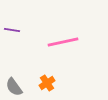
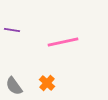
orange cross: rotated 14 degrees counterclockwise
gray semicircle: moved 1 px up
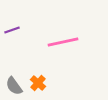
purple line: rotated 28 degrees counterclockwise
orange cross: moved 9 px left
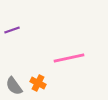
pink line: moved 6 px right, 16 px down
orange cross: rotated 14 degrees counterclockwise
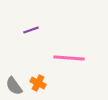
purple line: moved 19 px right
pink line: rotated 16 degrees clockwise
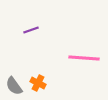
pink line: moved 15 px right
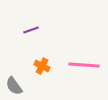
pink line: moved 7 px down
orange cross: moved 4 px right, 17 px up
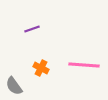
purple line: moved 1 px right, 1 px up
orange cross: moved 1 px left, 2 px down
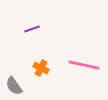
pink line: rotated 8 degrees clockwise
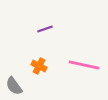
purple line: moved 13 px right
orange cross: moved 2 px left, 2 px up
